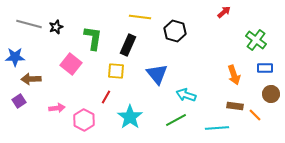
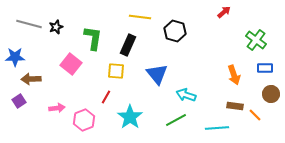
pink hexagon: rotated 10 degrees clockwise
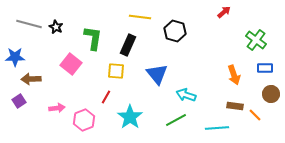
black star: rotated 24 degrees counterclockwise
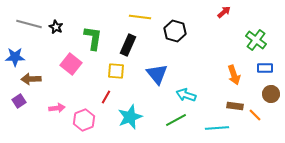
cyan star: rotated 15 degrees clockwise
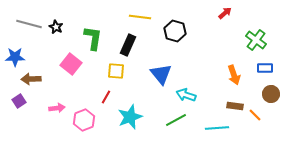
red arrow: moved 1 px right, 1 px down
blue triangle: moved 4 px right
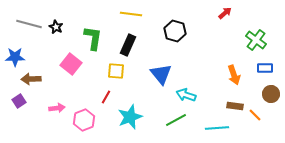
yellow line: moved 9 px left, 3 px up
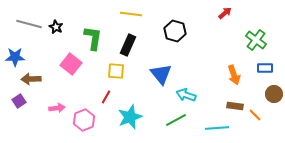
brown circle: moved 3 px right
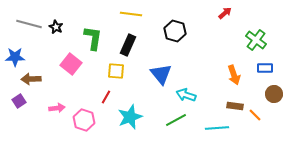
pink hexagon: rotated 20 degrees counterclockwise
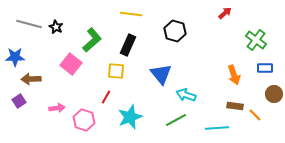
green L-shape: moved 1 px left, 2 px down; rotated 40 degrees clockwise
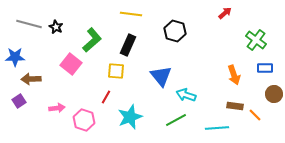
blue triangle: moved 2 px down
